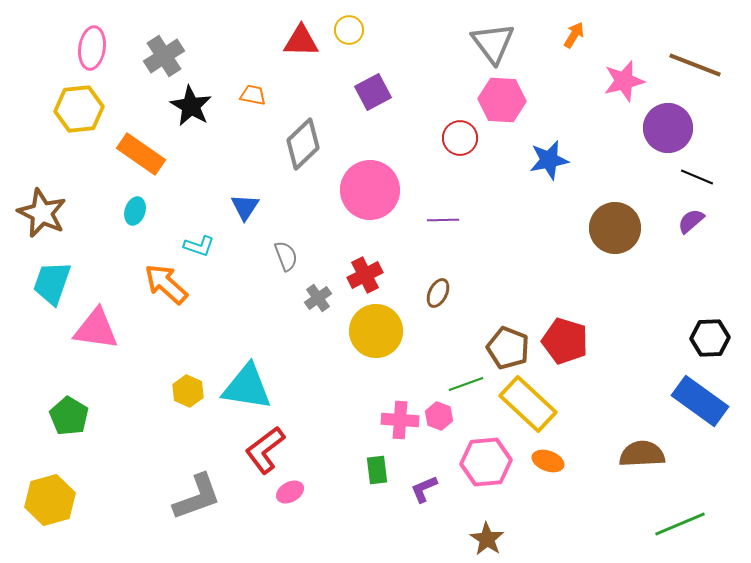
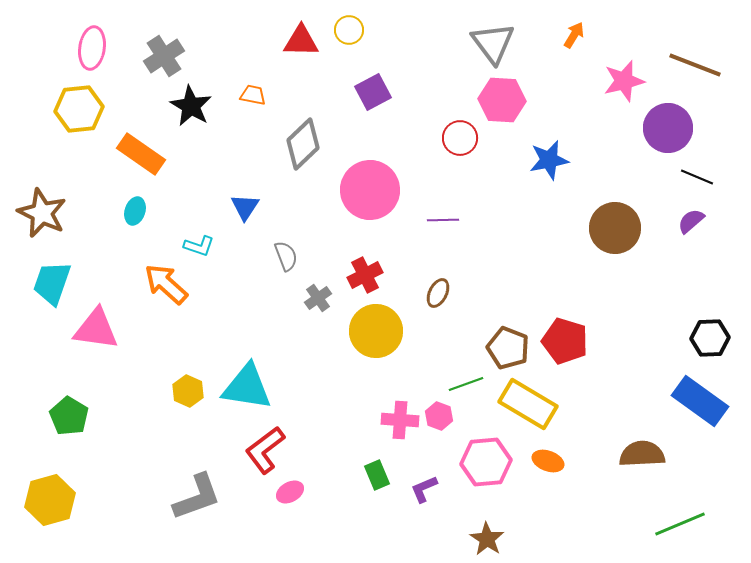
yellow rectangle at (528, 404): rotated 12 degrees counterclockwise
green rectangle at (377, 470): moved 5 px down; rotated 16 degrees counterclockwise
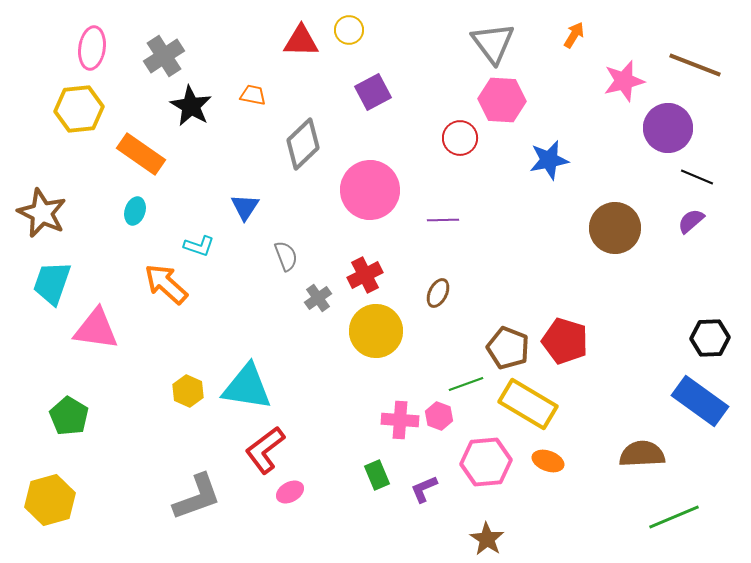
green line at (680, 524): moved 6 px left, 7 px up
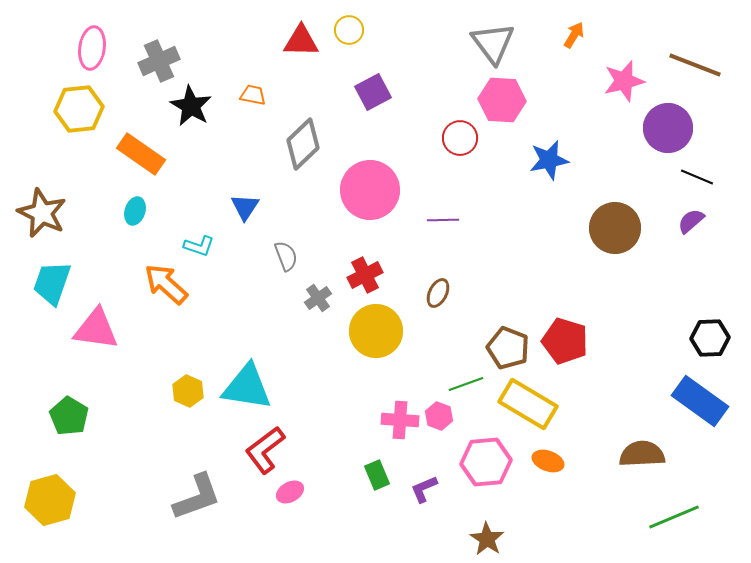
gray cross at (164, 56): moved 5 px left, 5 px down; rotated 9 degrees clockwise
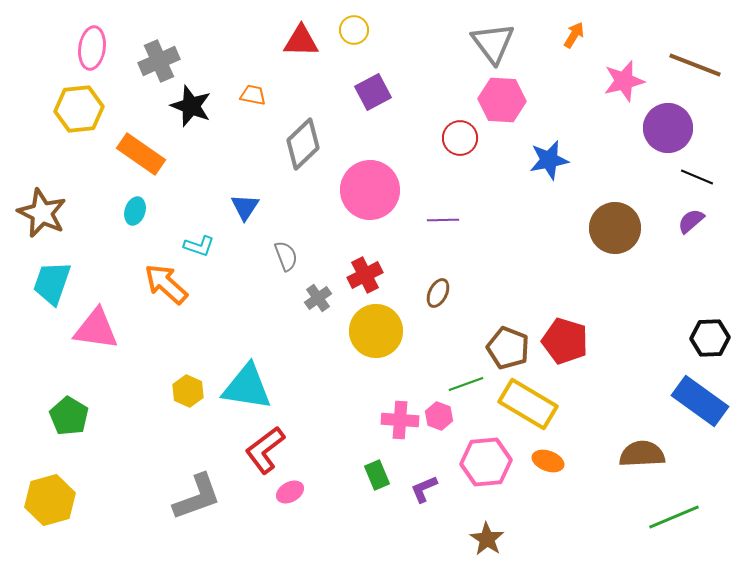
yellow circle at (349, 30): moved 5 px right
black star at (191, 106): rotated 9 degrees counterclockwise
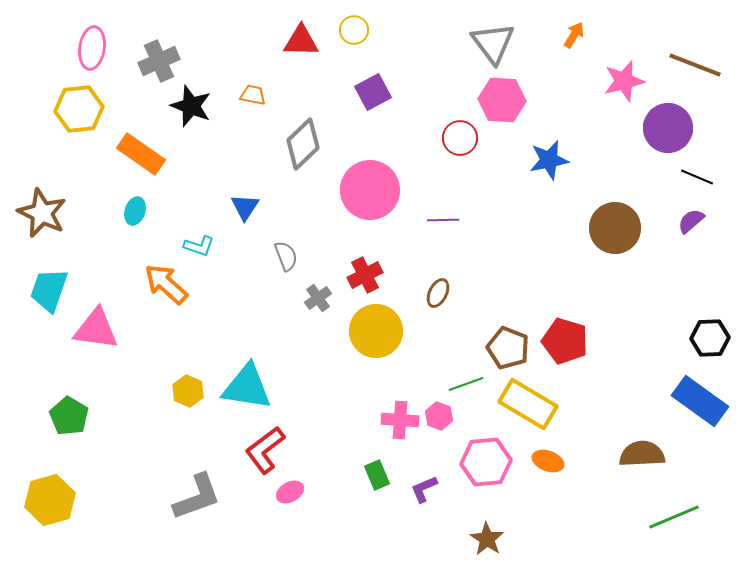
cyan trapezoid at (52, 283): moved 3 px left, 7 px down
